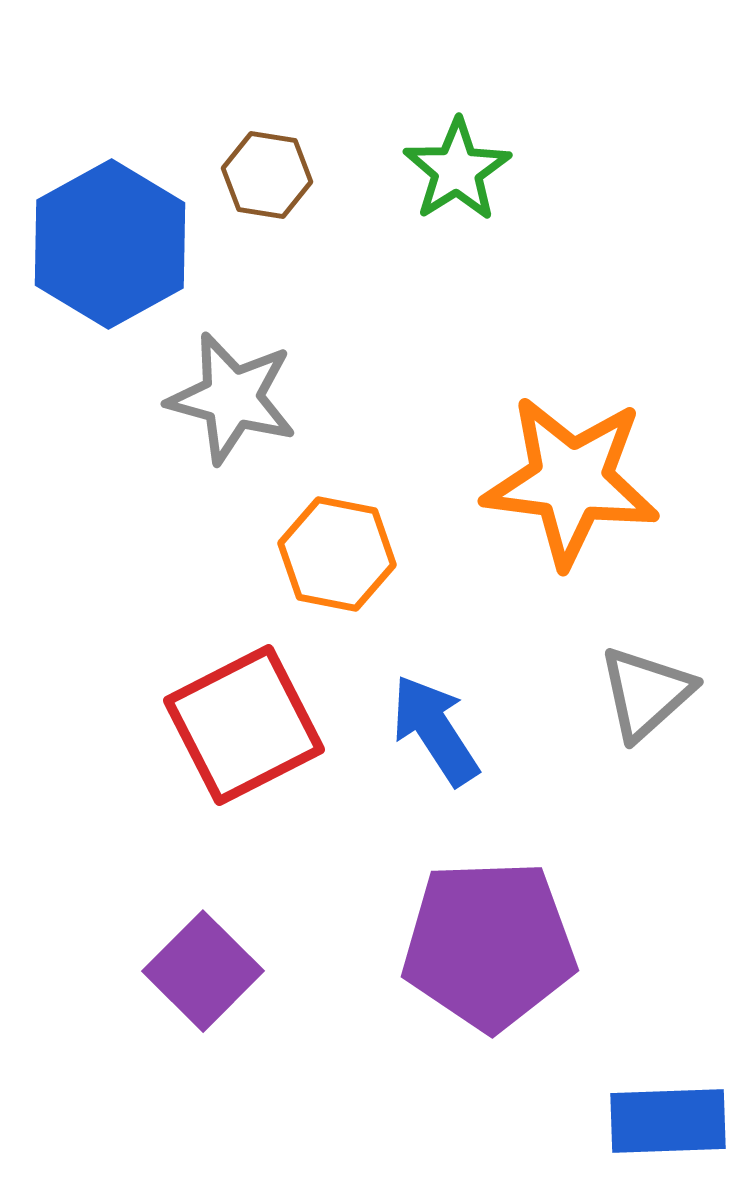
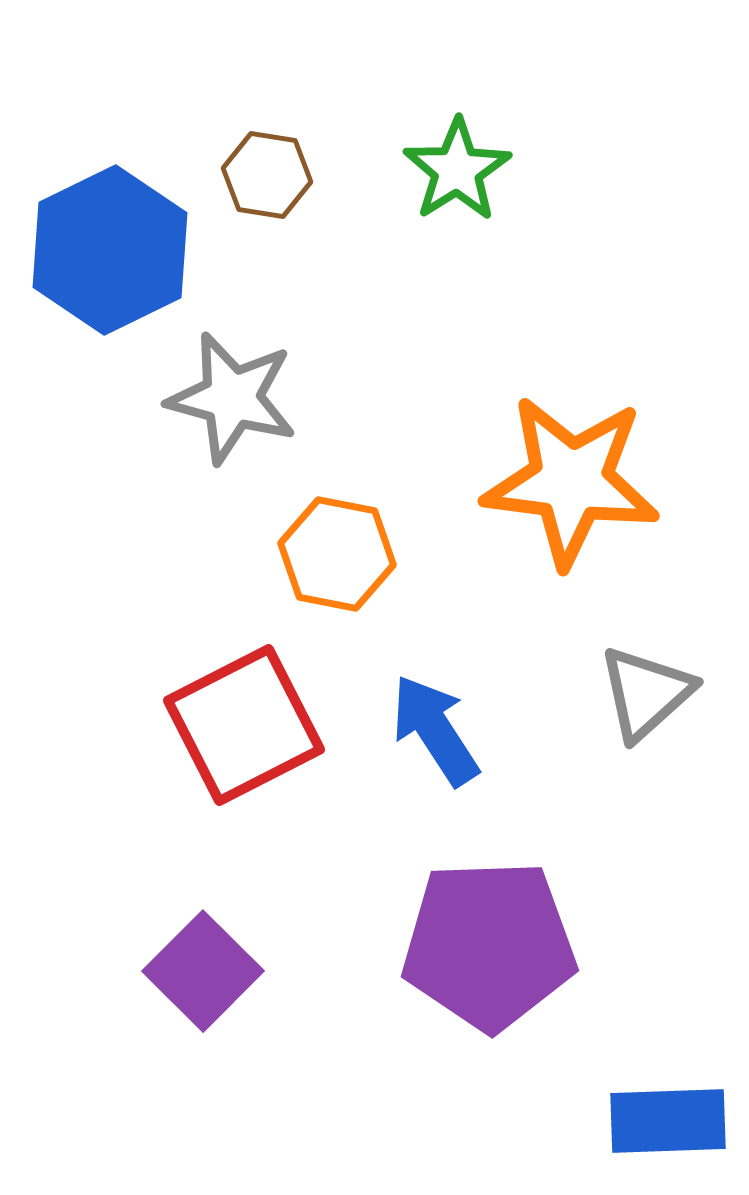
blue hexagon: moved 6 px down; rotated 3 degrees clockwise
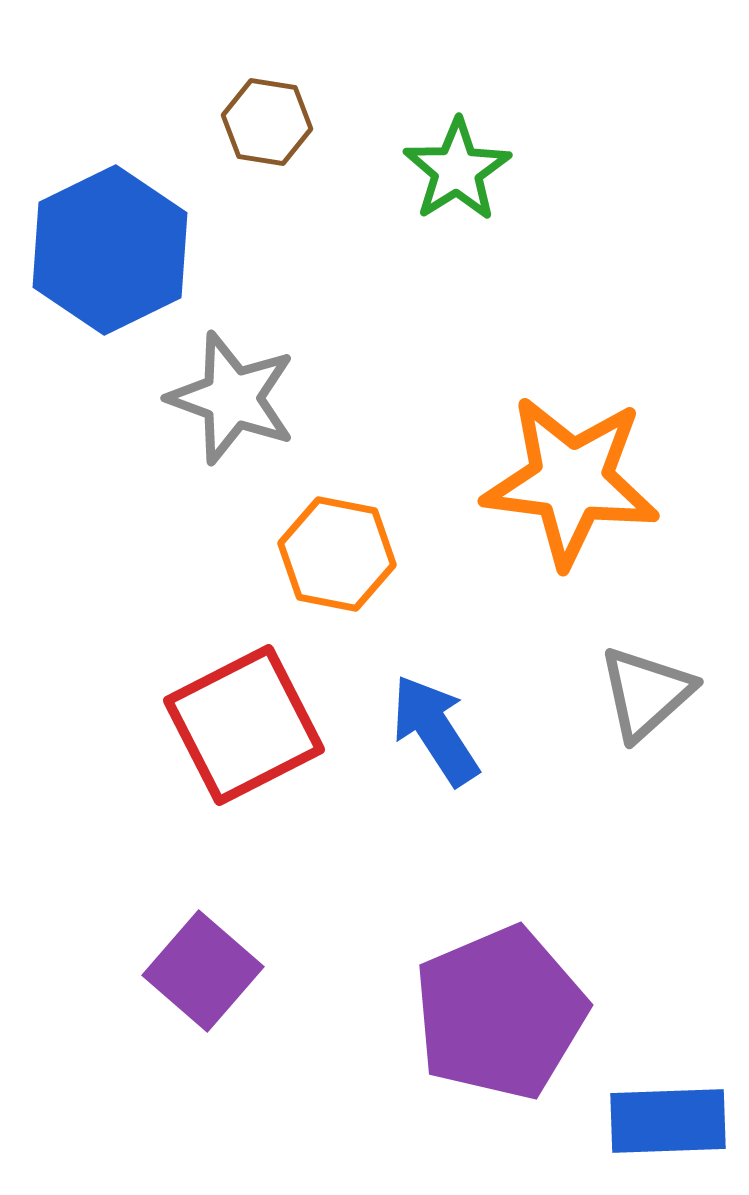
brown hexagon: moved 53 px up
gray star: rotated 5 degrees clockwise
purple pentagon: moved 11 px right, 68 px down; rotated 21 degrees counterclockwise
purple square: rotated 4 degrees counterclockwise
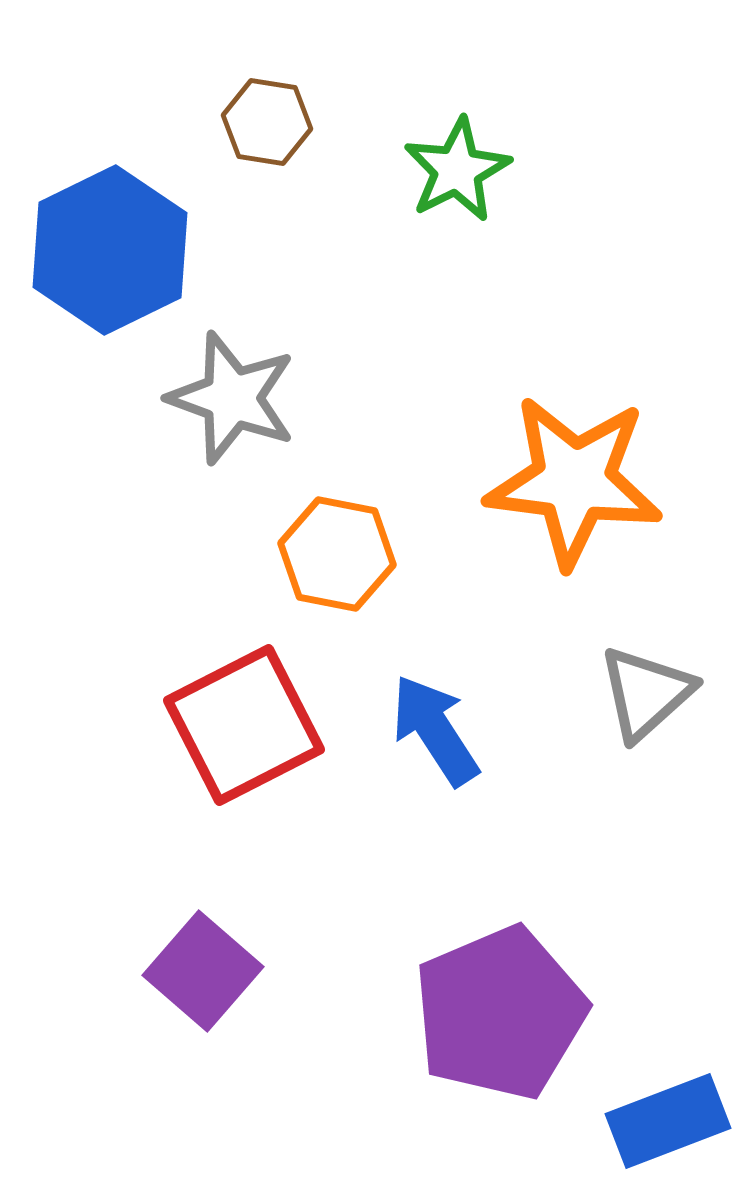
green star: rotated 5 degrees clockwise
orange star: moved 3 px right
blue rectangle: rotated 19 degrees counterclockwise
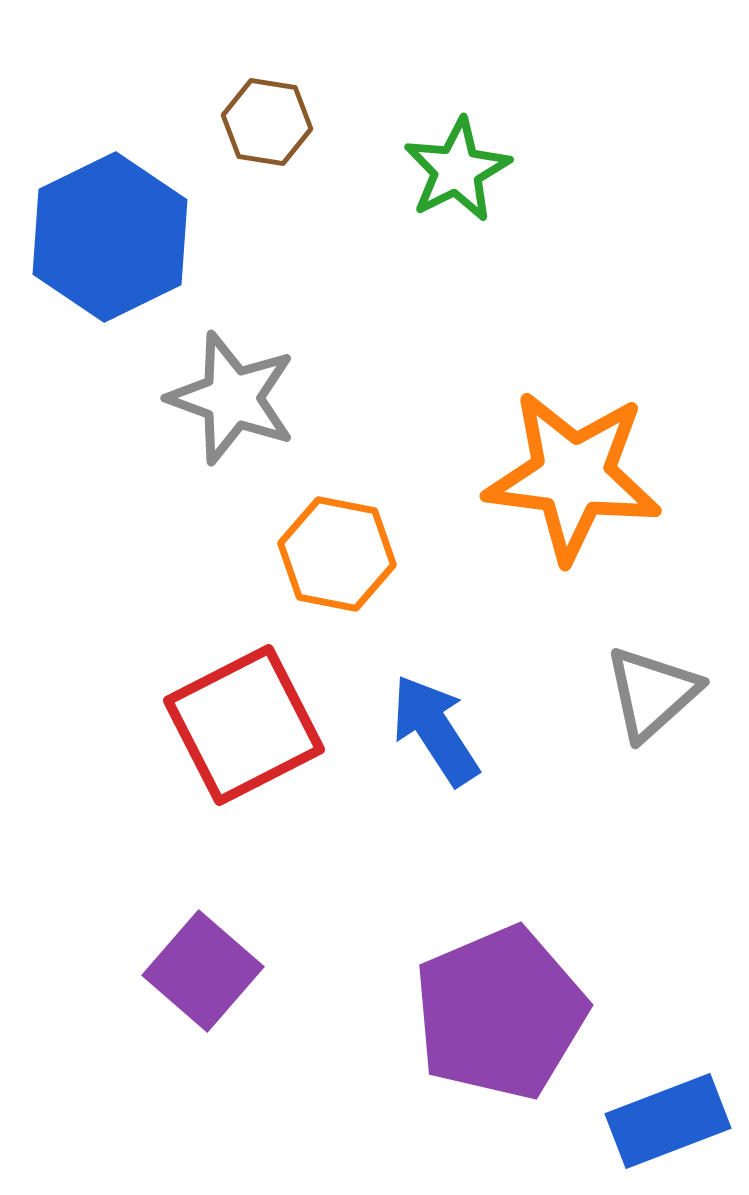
blue hexagon: moved 13 px up
orange star: moved 1 px left, 5 px up
gray triangle: moved 6 px right
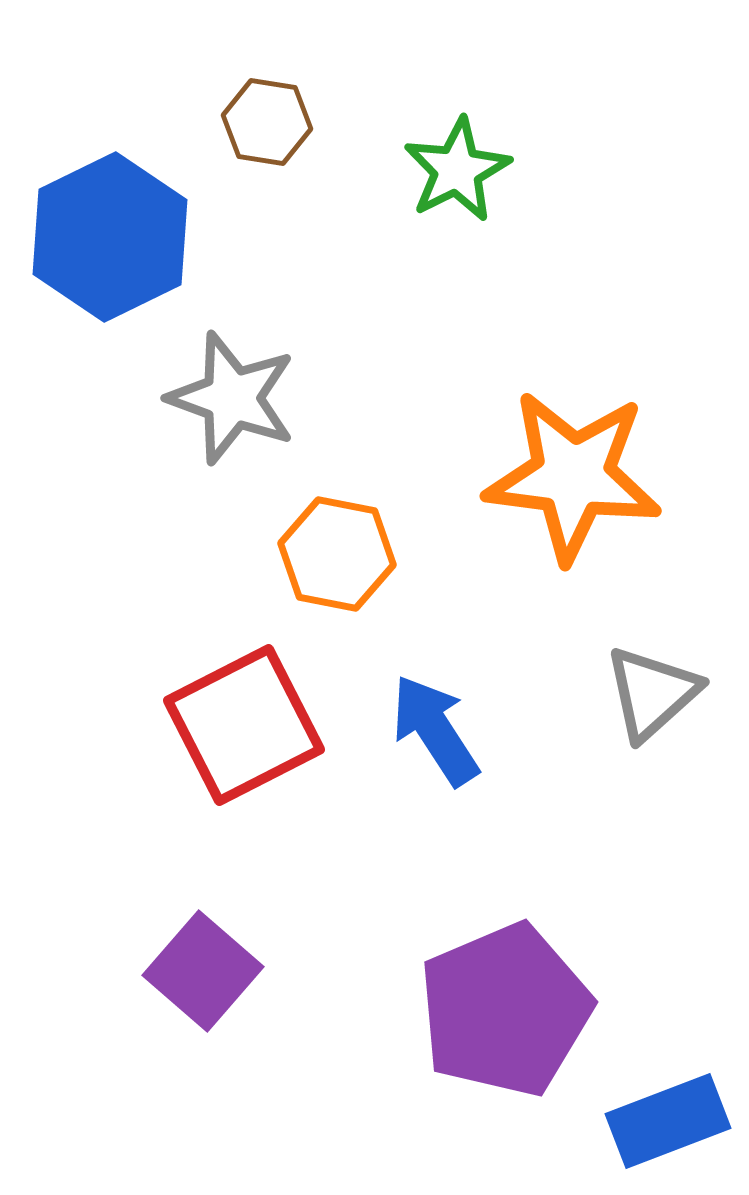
purple pentagon: moved 5 px right, 3 px up
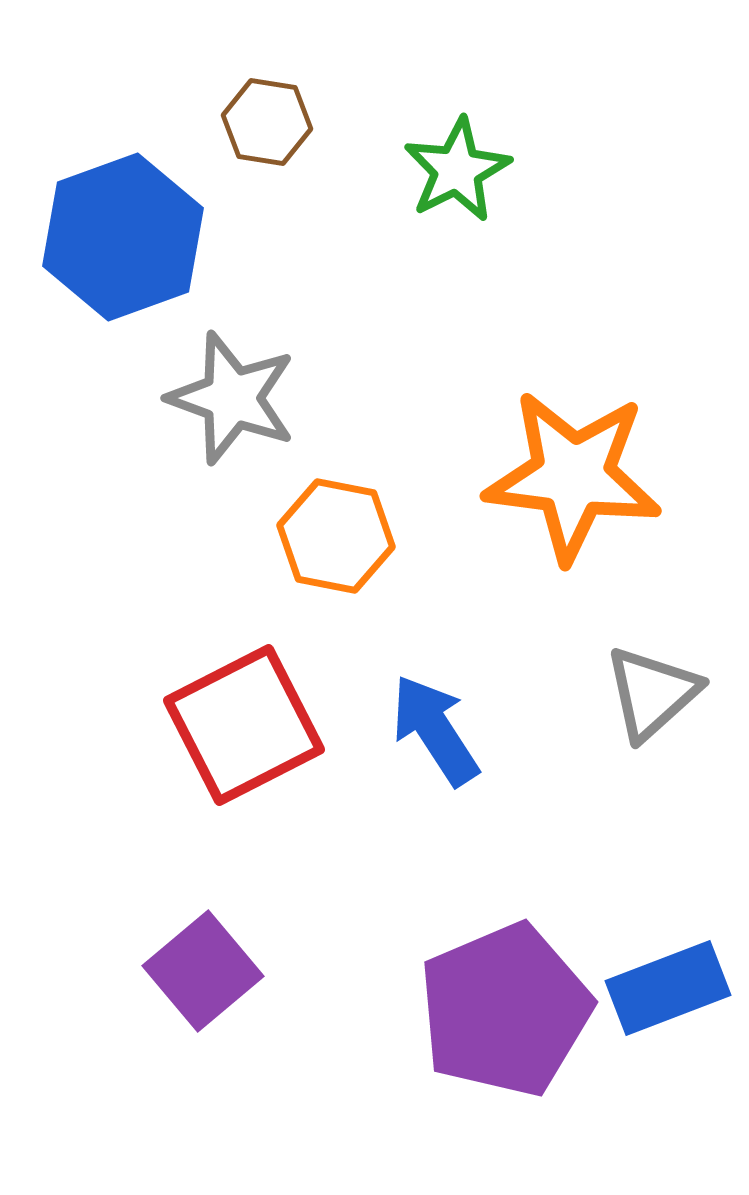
blue hexagon: moved 13 px right; rotated 6 degrees clockwise
orange hexagon: moved 1 px left, 18 px up
purple square: rotated 9 degrees clockwise
blue rectangle: moved 133 px up
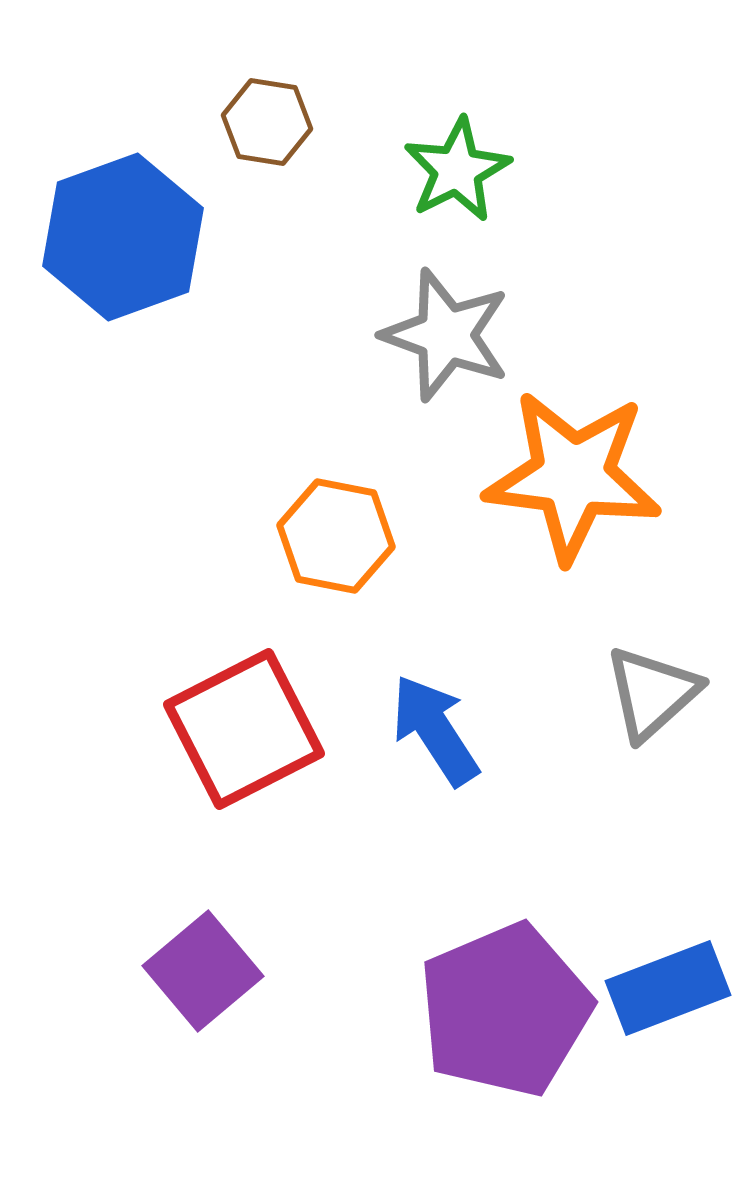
gray star: moved 214 px right, 63 px up
red square: moved 4 px down
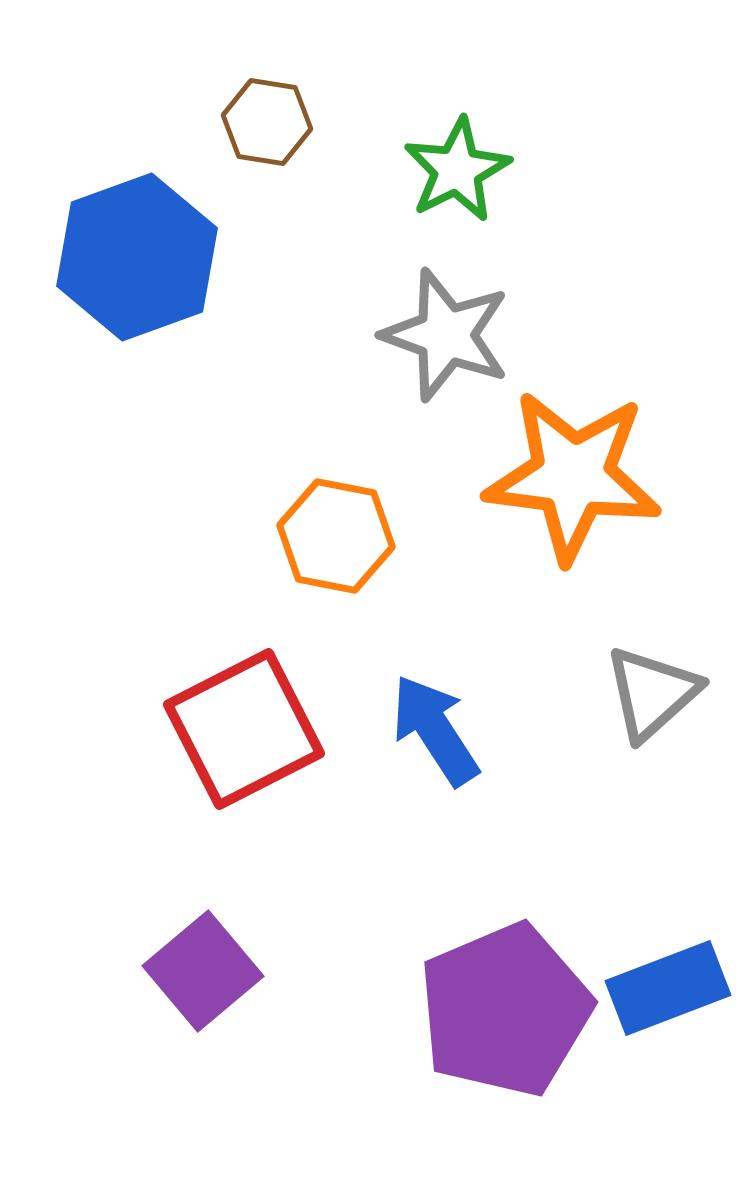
blue hexagon: moved 14 px right, 20 px down
